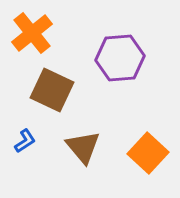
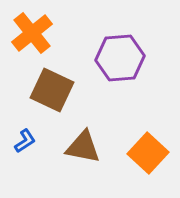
brown triangle: rotated 39 degrees counterclockwise
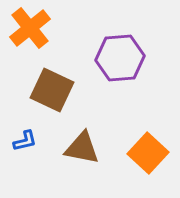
orange cross: moved 2 px left, 5 px up
blue L-shape: rotated 20 degrees clockwise
brown triangle: moved 1 px left, 1 px down
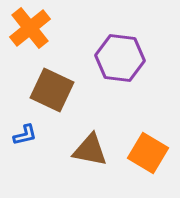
purple hexagon: rotated 12 degrees clockwise
blue L-shape: moved 6 px up
brown triangle: moved 8 px right, 2 px down
orange square: rotated 12 degrees counterclockwise
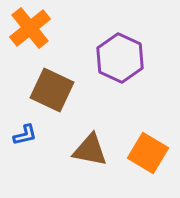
purple hexagon: rotated 18 degrees clockwise
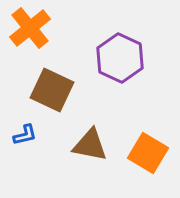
brown triangle: moved 5 px up
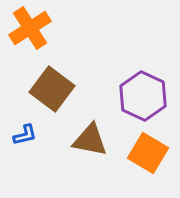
orange cross: rotated 6 degrees clockwise
purple hexagon: moved 23 px right, 38 px down
brown square: moved 1 px up; rotated 12 degrees clockwise
brown triangle: moved 5 px up
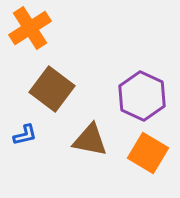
purple hexagon: moved 1 px left
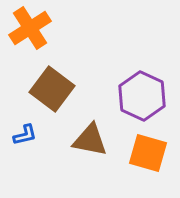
orange square: rotated 15 degrees counterclockwise
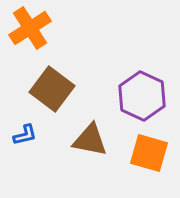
orange square: moved 1 px right
